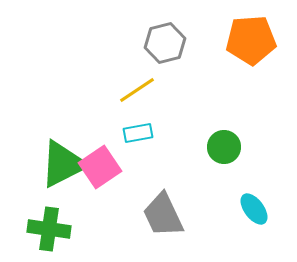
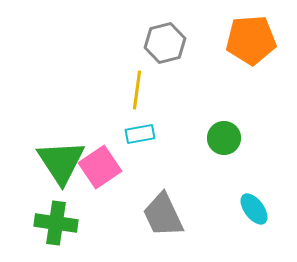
yellow line: rotated 48 degrees counterclockwise
cyan rectangle: moved 2 px right, 1 px down
green circle: moved 9 px up
green triangle: moved 2 px left, 2 px up; rotated 36 degrees counterclockwise
green cross: moved 7 px right, 6 px up
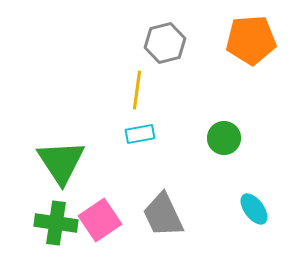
pink square: moved 53 px down
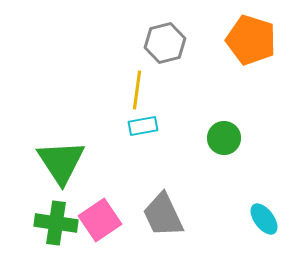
orange pentagon: rotated 21 degrees clockwise
cyan rectangle: moved 3 px right, 8 px up
cyan ellipse: moved 10 px right, 10 px down
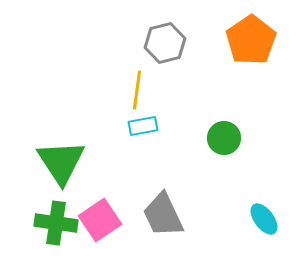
orange pentagon: rotated 21 degrees clockwise
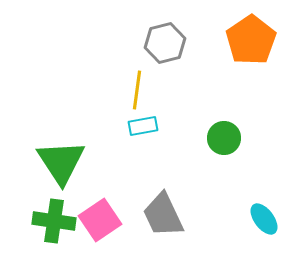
green cross: moved 2 px left, 2 px up
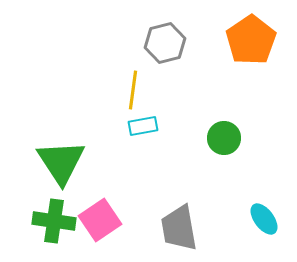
yellow line: moved 4 px left
gray trapezoid: moved 16 px right, 13 px down; rotated 15 degrees clockwise
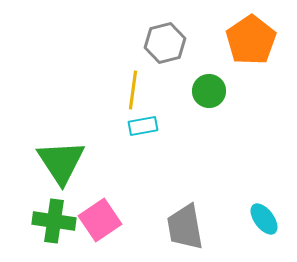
green circle: moved 15 px left, 47 px up
gray trapezoid: moved 6 px right, 1 px up
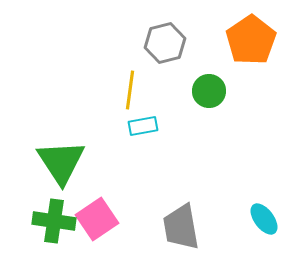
yellow line: moved 3 px left
pink square: moved 3 px left, 1 px up
gray trapezoid: moved 4 px left
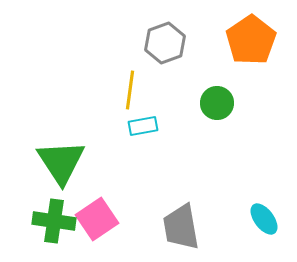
gray hexagon: rotated 6 degrees counterclockwise
green circle: moved 8 px right, 12 px down
